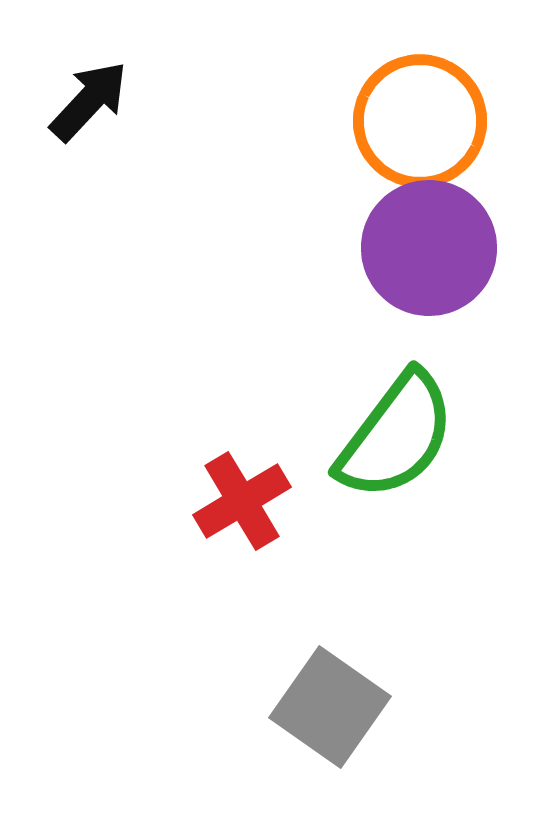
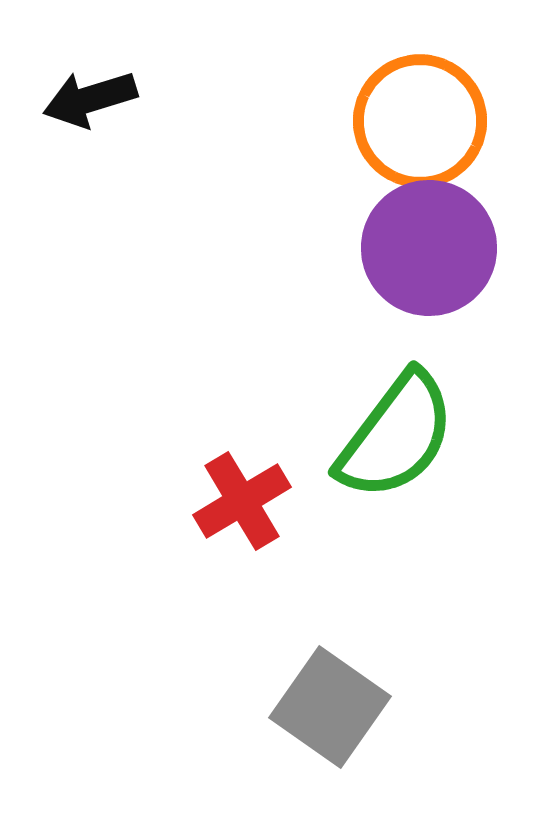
black arrow: moved 1 px right, 2 px up; rotated 150 degrees counterclockwise
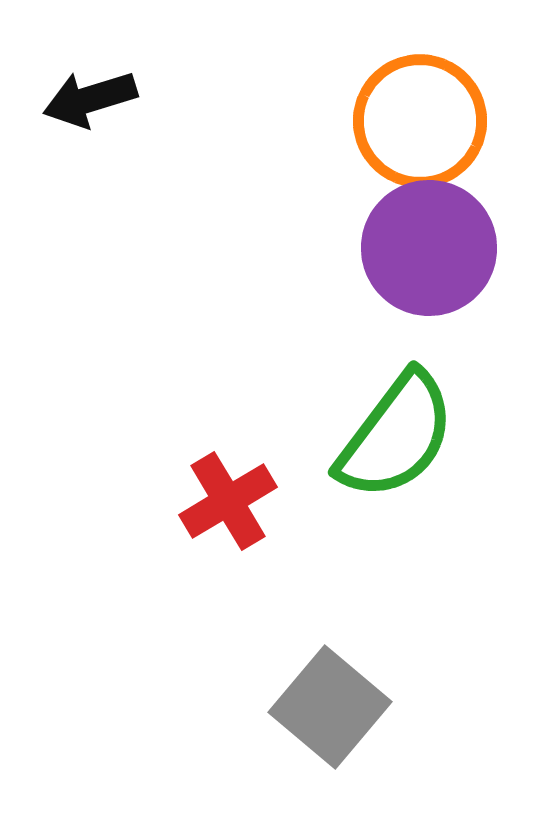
red cross: moved 14 px left
gray square: rotated 5 degrees clockwise
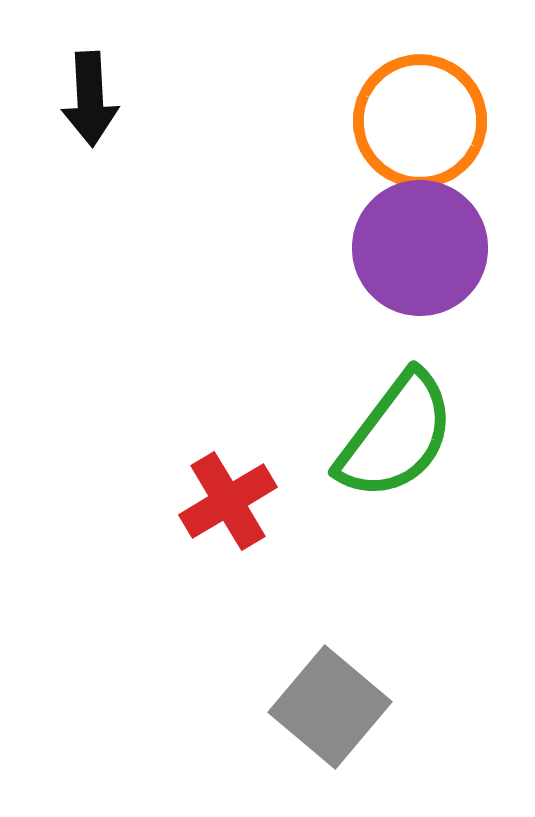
black arrow: rotated 76 degrees counterclockwise
purple circle: moved 9 px left
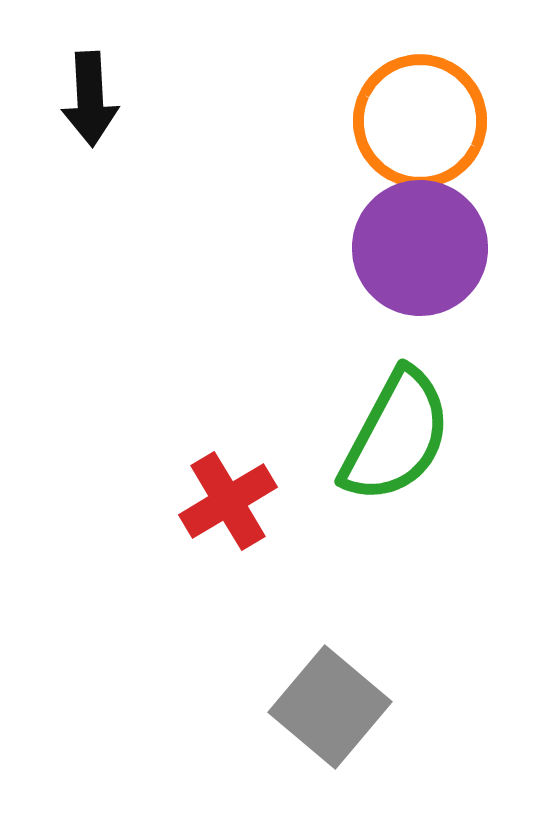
green semicircle: rotated 9 degrees counterclockwise
